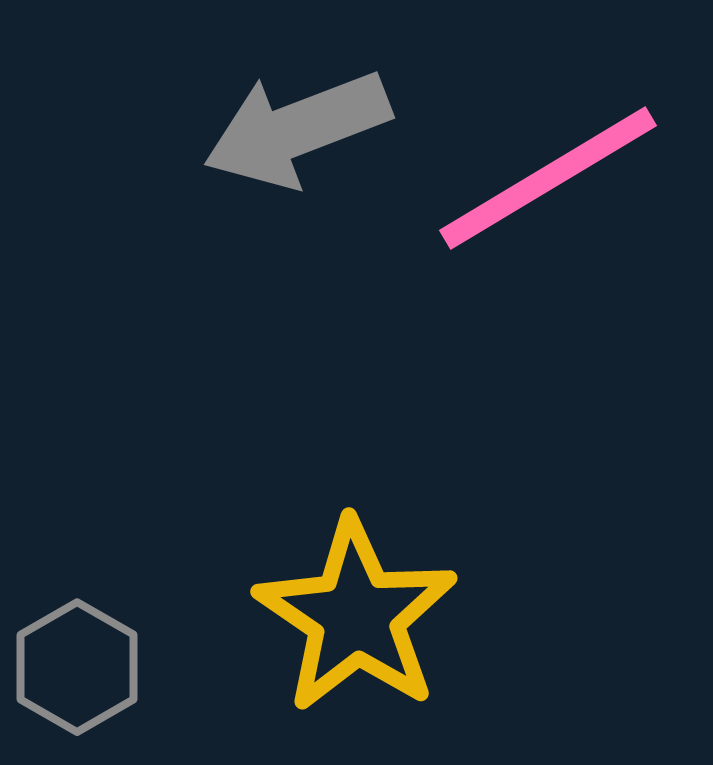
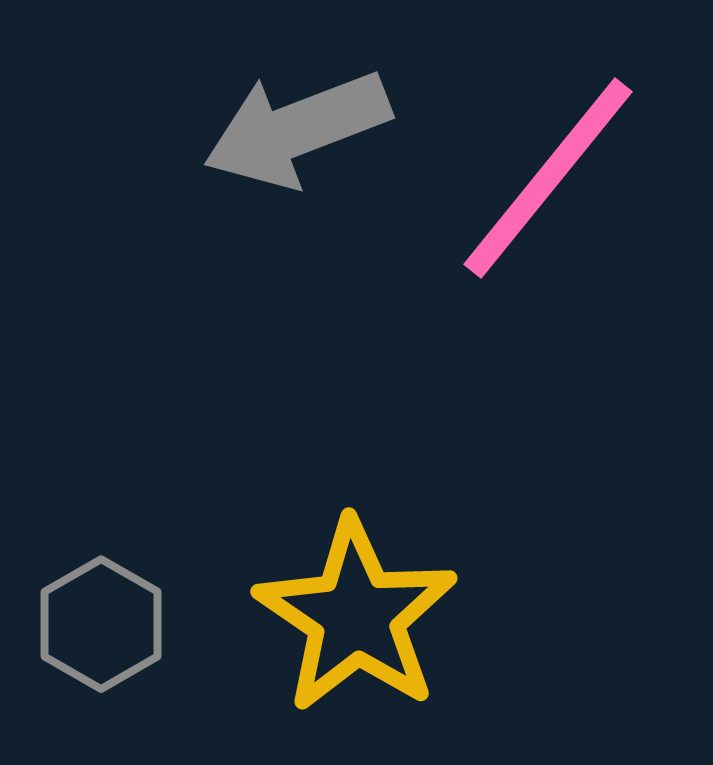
pink line: rotated 20 degrees counterclockwise
gray hexagon: moved 24 px right, 43 px up
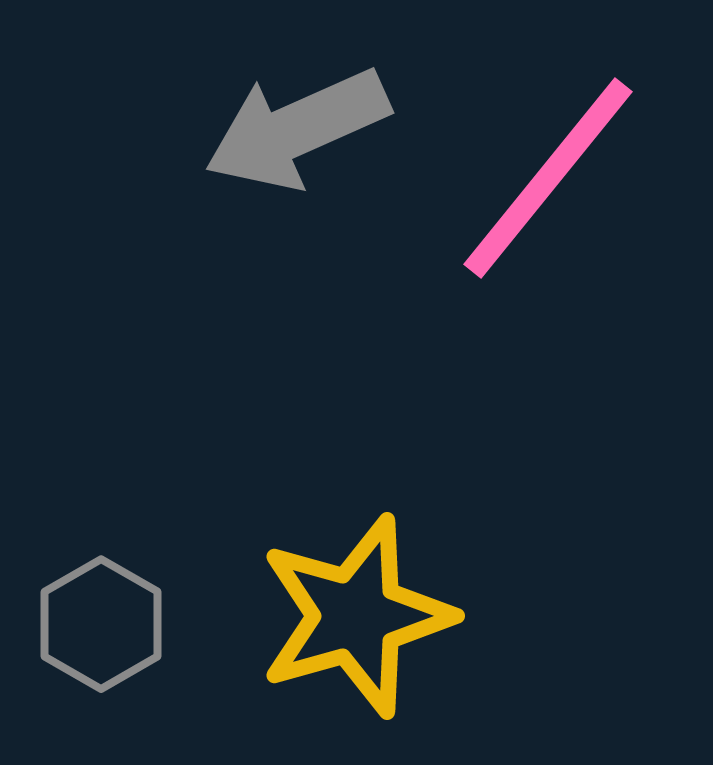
gray arrow: rotated 3 degrees counterclockwise
yellow star: rotated 22 degrees clockwise
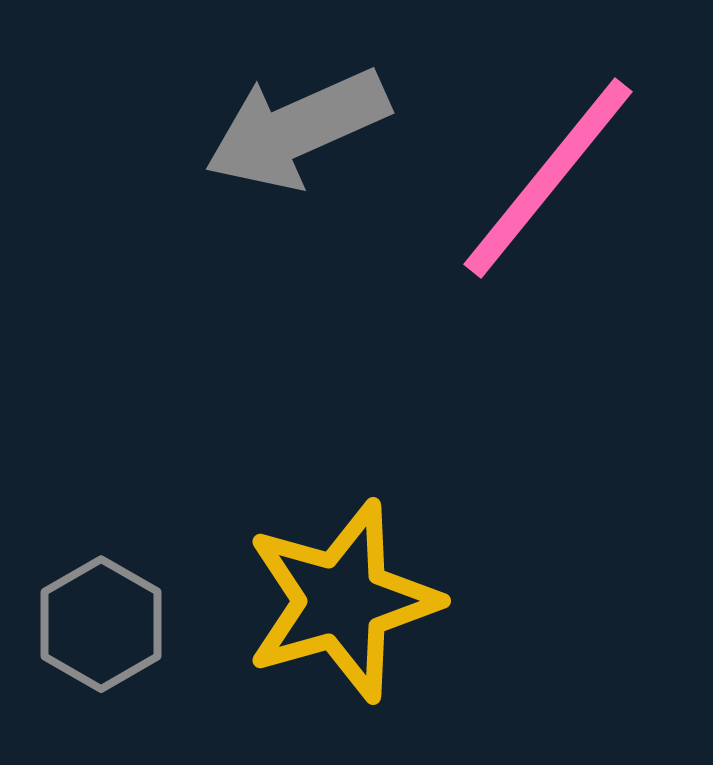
yellow star: moved 14 px left, 15 px up
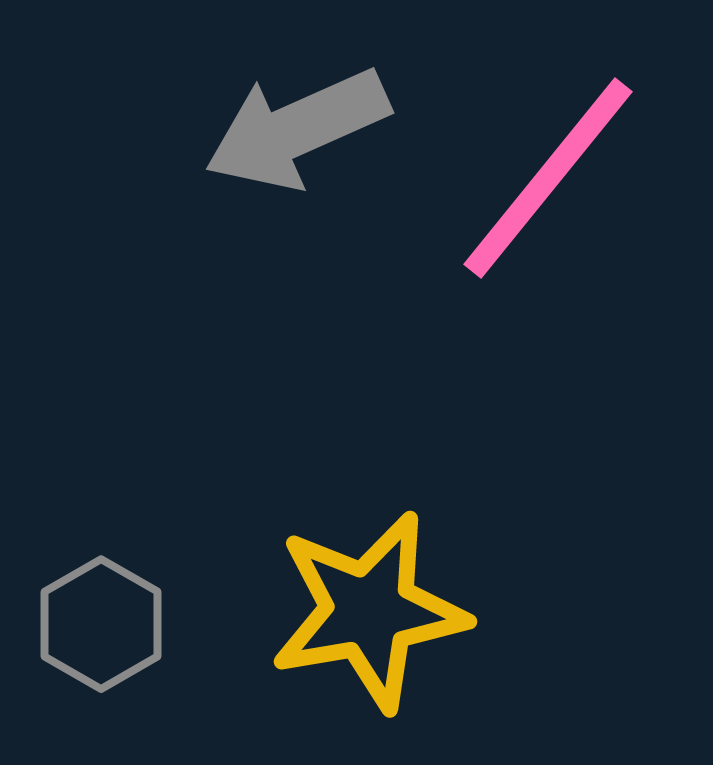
yellow star: moved 27 px right, 10 px down; rotated 6 degrees clockwise
